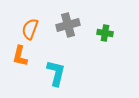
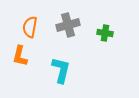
orange semicircle: moved 2 px up; rotated 10 degrees counterclockwise
cyan L-shape: moved 5 px right, 3 px up
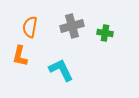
gray cross: moved 4 px right, 1 px down
cyan L-shape: rotated 40 degrees counterclockwise
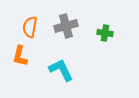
gray cross: moved 6 px left
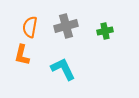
green cross: moved 2 px up; rotated 21 degrees counterclockwise
orange L-shape: moved 2 px right, 1 px up
cyan L-shape: moved 2 px right, 1 px up
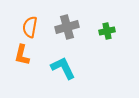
gray cross: moved 1 px right, 1 px down
green cross: moved 2 px right
cyan L-shape: moved 1 px up
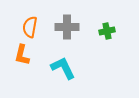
gray cross: rotated 15 degrees clockwise
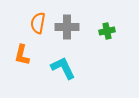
orange semicircle: moved 8 px right, 4 px up
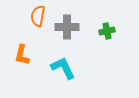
orange semicircle: moved 7 px up
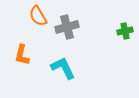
orange semicircle: rotated 40 degrees counterclockwise
gray cross: rotated 15 degrees counterclockwise
green cross: moved 18 px right
